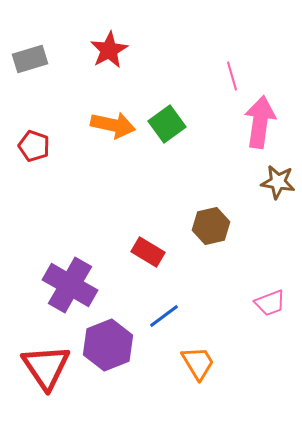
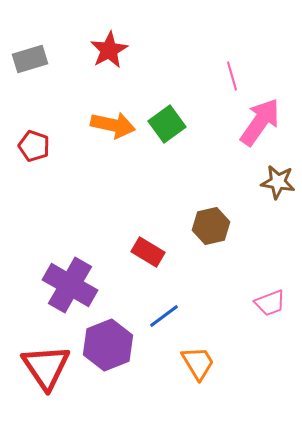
pink arrow: rotated 27 degrees clockwise
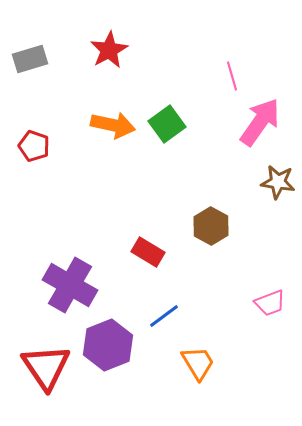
brown hexagon: rotated 18 degrees counterclockwise
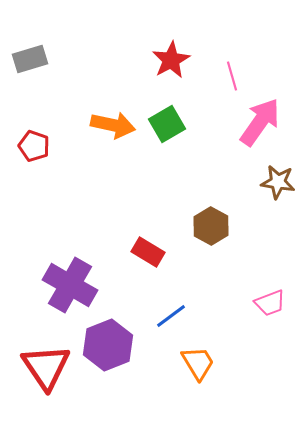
red star: moved 62 px right, 10 px down
green square: rotated 6 degrees clockwise
blue line: moved 7 px right
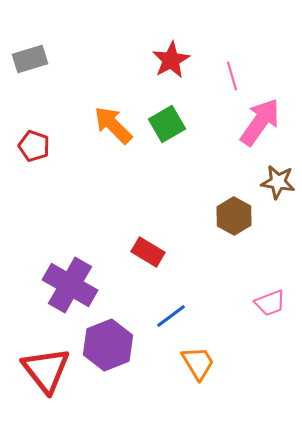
orange arrow: rotated 147 degrees counterclockwise
brown hexagon: moved 23 px right, 10 px up
red triangle: moved 3 px down; rotated 4 degrees counterclockwise
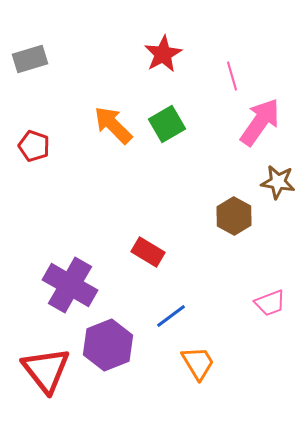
red star: moved 8 px left, 6 px up
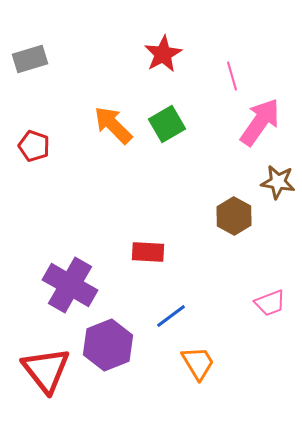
red rectangle: rotated 28 degrees counterclockwise
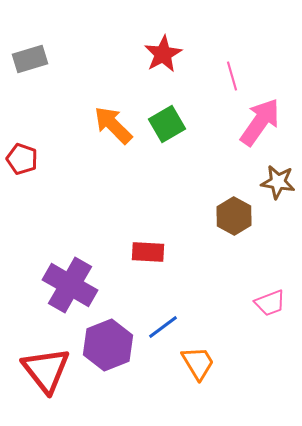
red pentagon: moved 12 px left, 13 px down
blue line: moved 8 px left, 11 px down
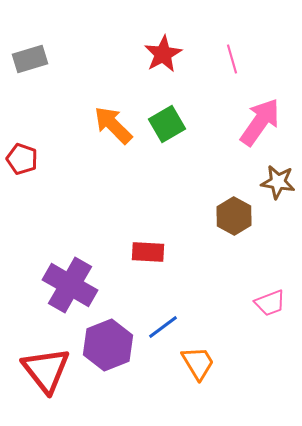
pink line: moved 17 px up
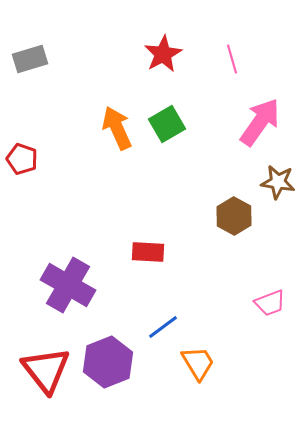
orange arrow: moved 4 px right, 3 px down; rotated 21 degrees clockwise
purple cross: moved 2 px left
purple hexagon: moved 17 px down
